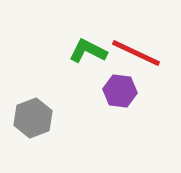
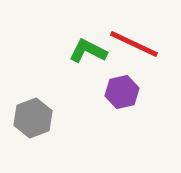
red line: moved 2 px left, 9 px up
purple hexagon: moved 2 px right, 1 px down; rotated 20 degrees counterclockwise
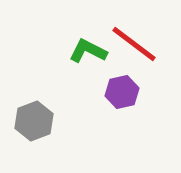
red line: rotated 12 degrees clockwise
gray hexagon: moved 1 px right, 3 px down
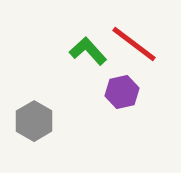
green L-shape: rotated 21 degrees clockwise
gray hexagon: rotated 9 degrees counterclockwise
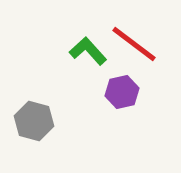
gray hexagon: rotated 15 degrees counterclockwise
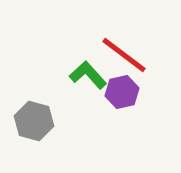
red line: moved 10 px left, 11 px down
green L-shape: moved 24 px down
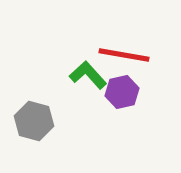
red line: rotated 27 degrees counterclockwise
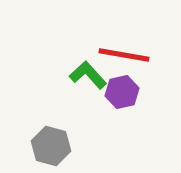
gray hexagon: moved 17 px right, 25 px down
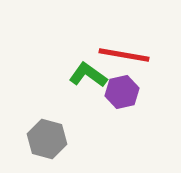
green L-shape: rotated 12 degrees counterclockwise
gray hexagon: moved 4 px left, 7 px up
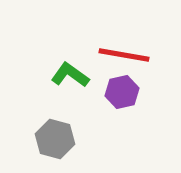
green L-shape: moved 18 px left
gray hexagon: moved 8 px right
